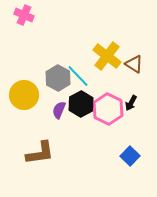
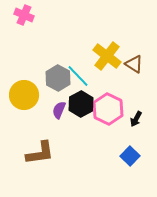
black arrow: moved 5 px right, 16 px down
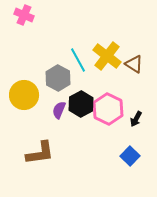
cyan line: moved 16 px up; rotated 15 degrees clockwise
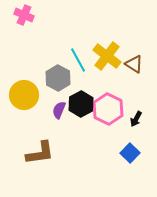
blue square: moved 3 px up
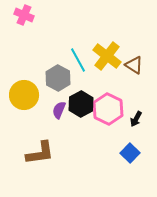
brown triangle: moved 1 px down
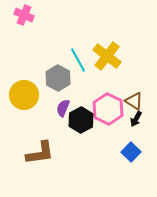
brown triangle: moved 36 px down
black hexagon: moved 16 px down
purple semicircle: moved 4 px right, 2 px up
blue square: moved 1 px right, 1 px up
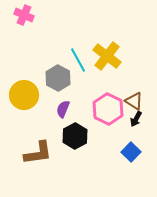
purple semicircle: moved 1 px down
black hexagon: moved 6 px left, 16 px down
brown L-shape: moved 2 px left
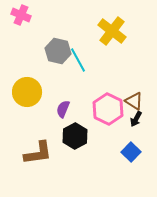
pink cross: moved 3 px left
yellow cross: moved 5 px right, 25 px up
gray hexagon: moved 27 px up; rotated 15 degrees counterclockwise
yellow circle: moved 3 px right, 3 px up
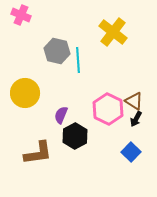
yellow cross: moved 1 px right, 1 px down
gray hexagon: moved 1 px left
cyan line: rotated 25 degrees clockwise
yellow circle: moved 2 px left, 1 px down
purple semicircle: moved 2 px left, 6 px down
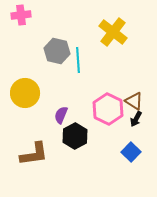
pink cross: rotated 30 degrees counterclockwise
brown L-shape: moved 4 px left, 1 px down
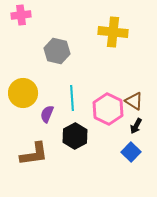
yellow cross: rotated 32 degrees counterclockwise
cyan line: moved 6 px left, 38 px down
yellow circle: moved 2 px left
purple semicircle: moved 14 px left, 1 px up
black arrow: moved 7 px down
